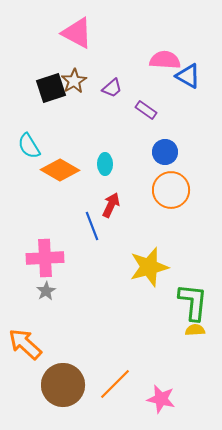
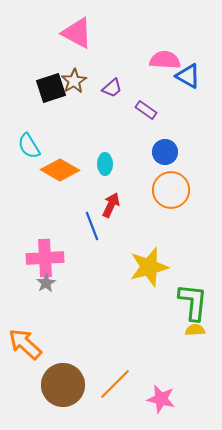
gray star: moved 8 px up
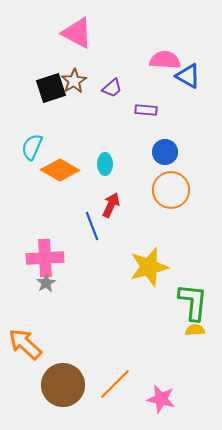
purple rectangle: rotated 30 degrees counterclockwise
cyan semicircle: moved 3 px right, 1 px down; rotated 56 degrees clockwise
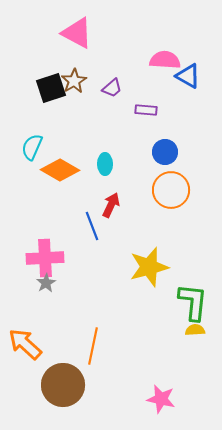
orange line: moved 22 px left, 38 px up; rotated 33 degrees counterclockwise
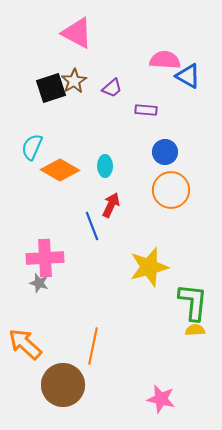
cyan ellipse: moved 2 px down
gray star: moved 7 px left; rotated 24 degrees counterclockwise
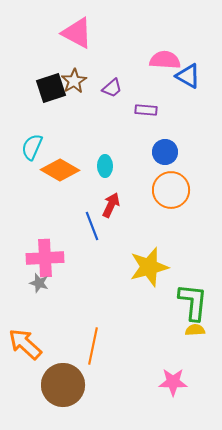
pink star: moved 12 px right, 17 px up; rotated 12 degrees counterclockwise
